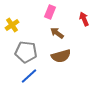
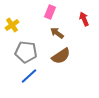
brown semicircle: rotated 18 degrees counterclockwise
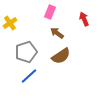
yellow cross: moved 2 px left, 2 px up
gray pentagon: rotated 25 degrees counterclockwise
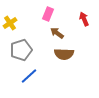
pink rectangle: moved 2 px left, 2 px down
gray pentagon: moved 5 px left, 2 px up
brown semicircle: moved 3 px right, 2 px up; rotated 36 degrees clockwise
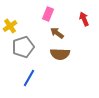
yellow cross: moved 3 px down
gray pentagon: moved 2 px right, 3 px up
brown semicircle: moved 4 px left
blue line: moved 2 px down; rotated 18 degrees counterclockwise
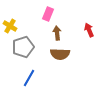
red arrow: moved 5 px right, 11 px down
yellow cross: rotated 24 degrees counterclockwise
brown arrow: rotated 48 degrees clockwise
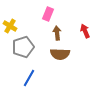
red arrow: moved 4 px left, 1 px down
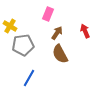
brown arrow: rotated 40 degrees clockwise
gray pentagon: moved 2 px up; rotated 10 degrees clockwise
brown semicircle: rotated 60 degrees clockwise
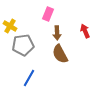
brown arrow: rotated 144 degrees clockwise
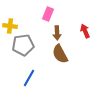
yellow cross: rotated 24 degrees counterclockwise
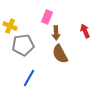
pink rectangle: moved 1 px left, 3 px down
yellow cross: rotated 16 degrees clockwise
brown arrow: moved 1 px left
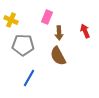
yellow cross: moved 1 px right, 6 px up
brown arrow: moved 3 px right
gray pentagon: rotated 10 degrees clockwise
brown semicircle: moved 2 px left, 2 px down
